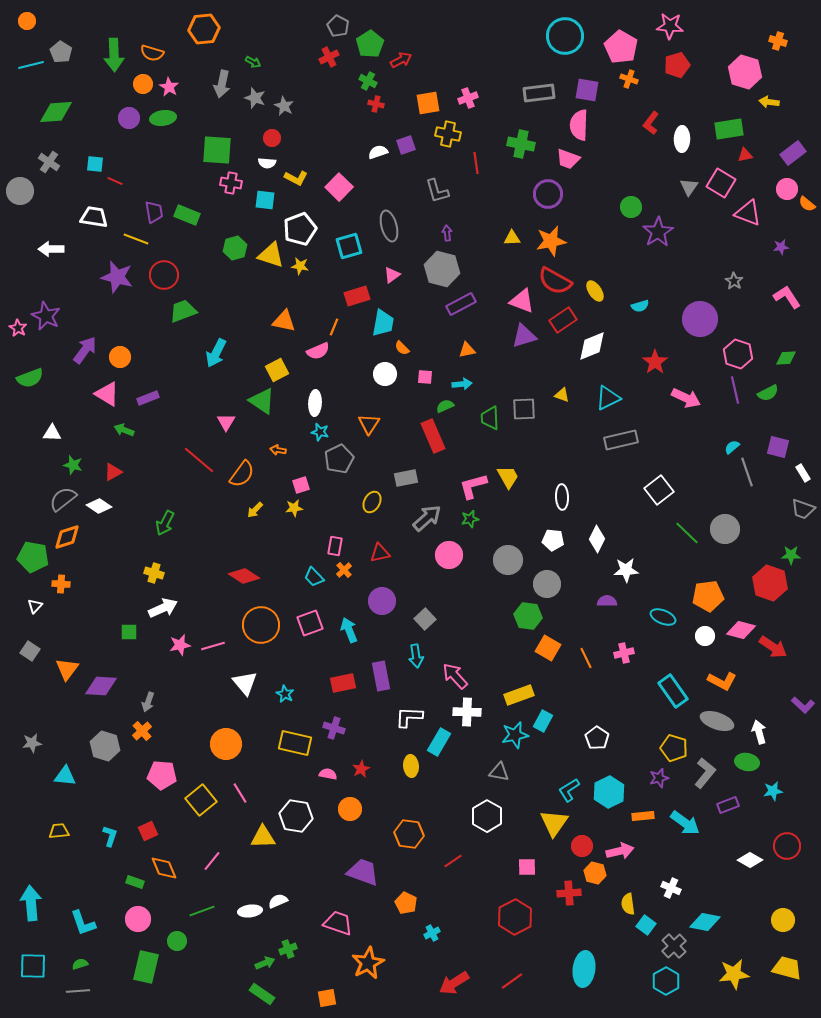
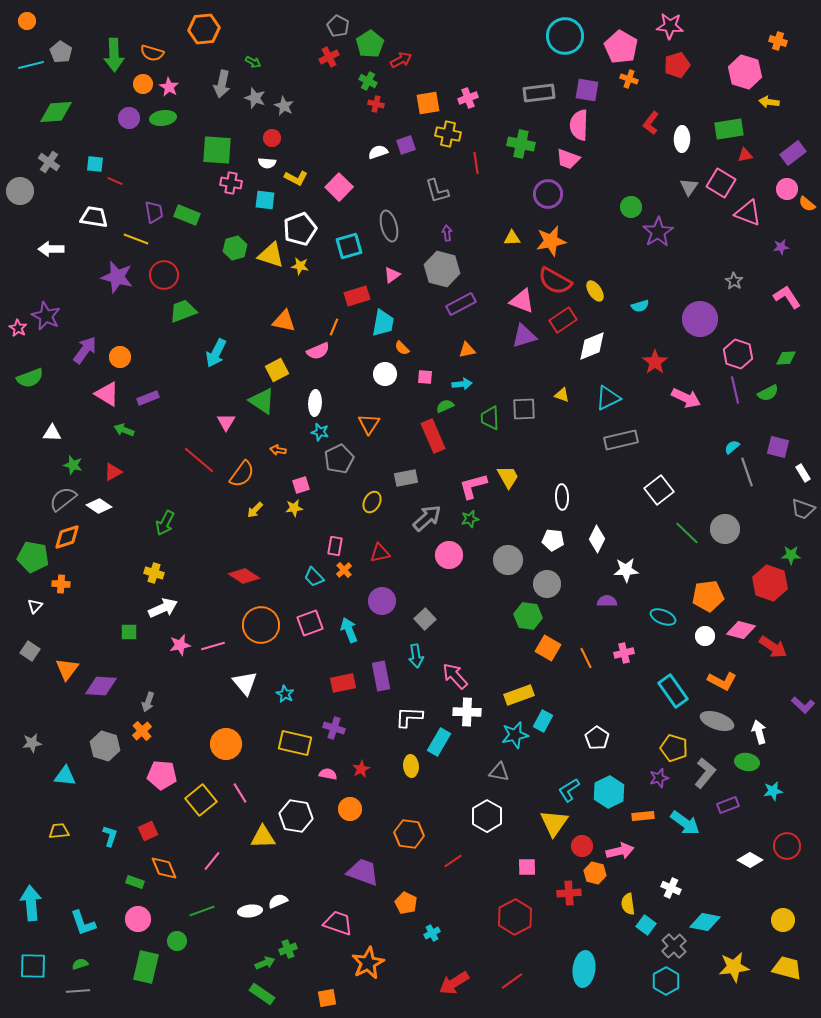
yellow star at (734, 974): moved 7 px up
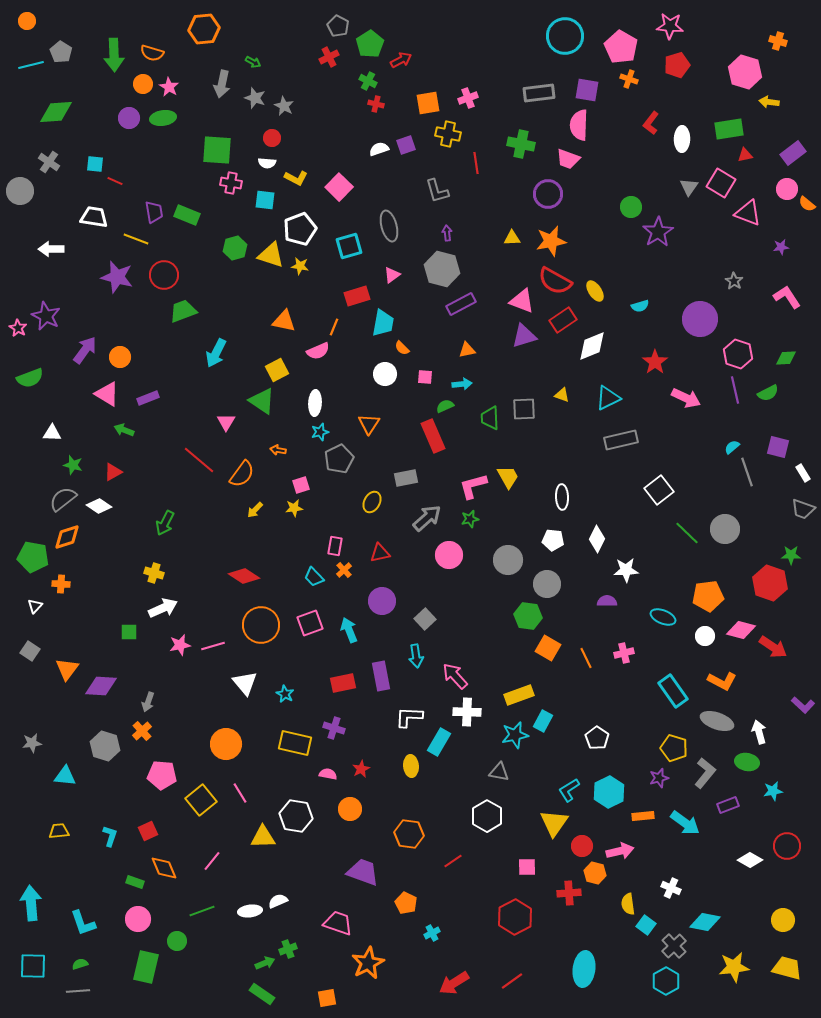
white semicircle at (378, 152): moved 1 px right, 3 px up
cyan star at (320, 432): rotated 30 degrees counterclockwise
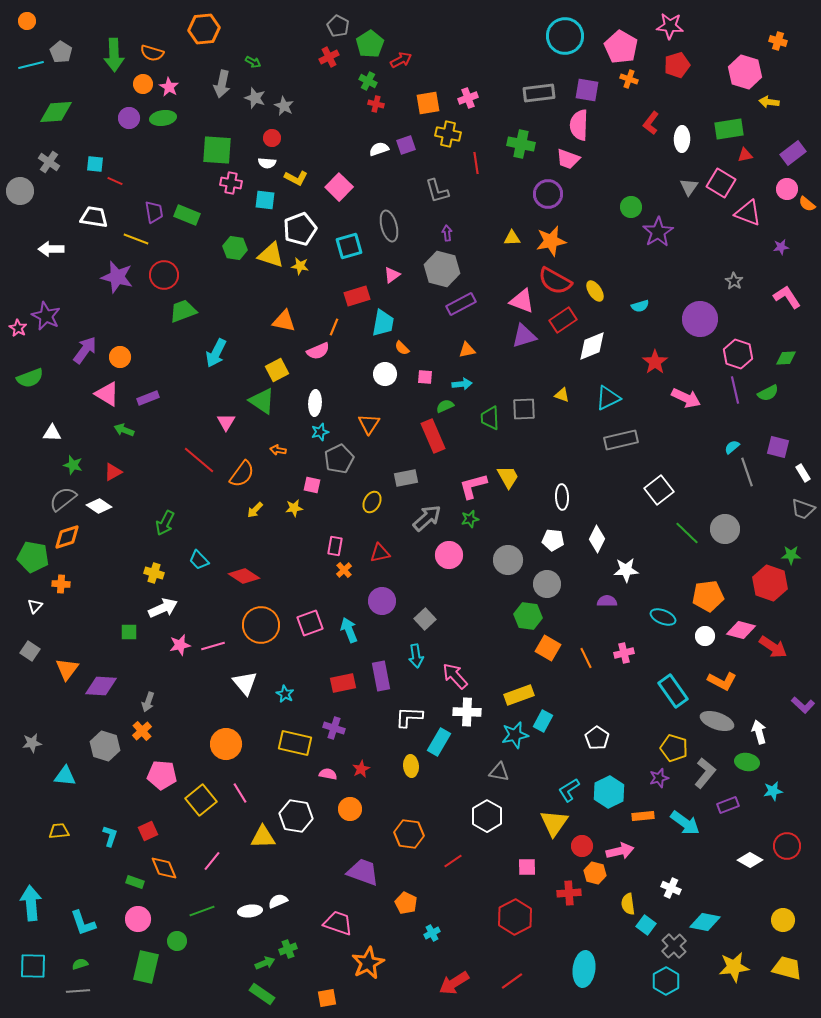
green hexagon at (235, 248): rotated 25 degrees clockwise
pink square at (301, 485): moved 11 px right; rotated 30 degrees clockwise
cyan trapezoid at (314, 577): moved 115 px left, 17 px up
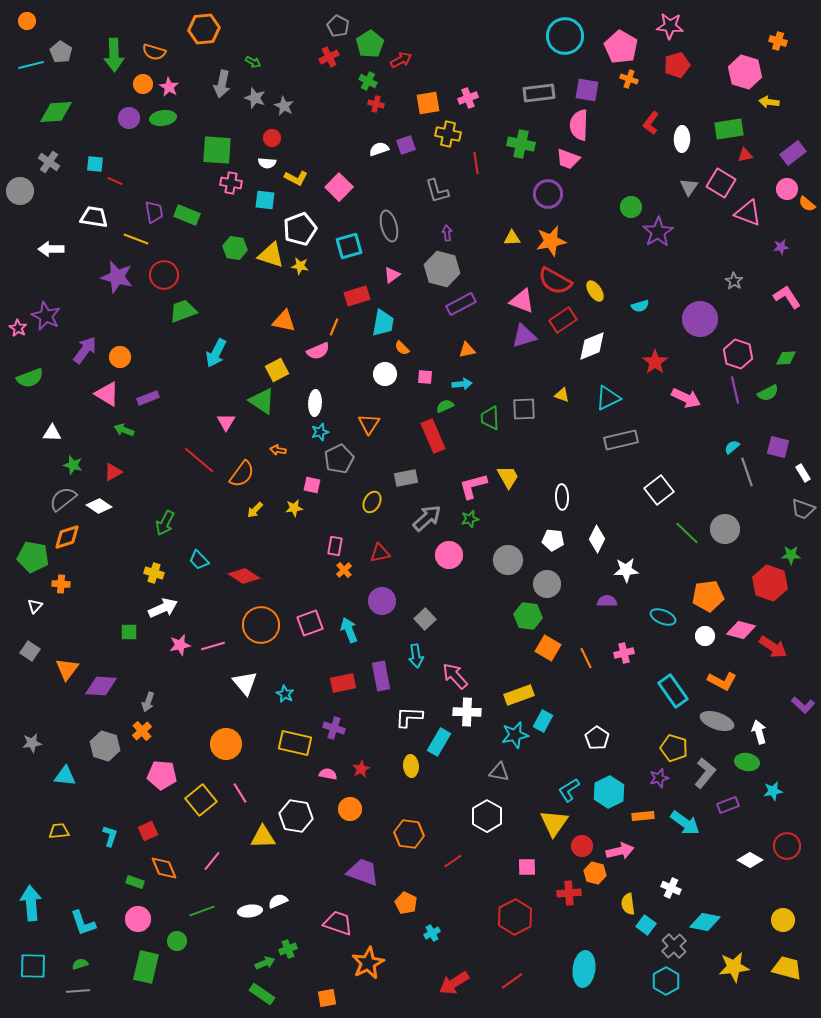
orange semicircle at (152, 53): moved 2 px right, 1 px up
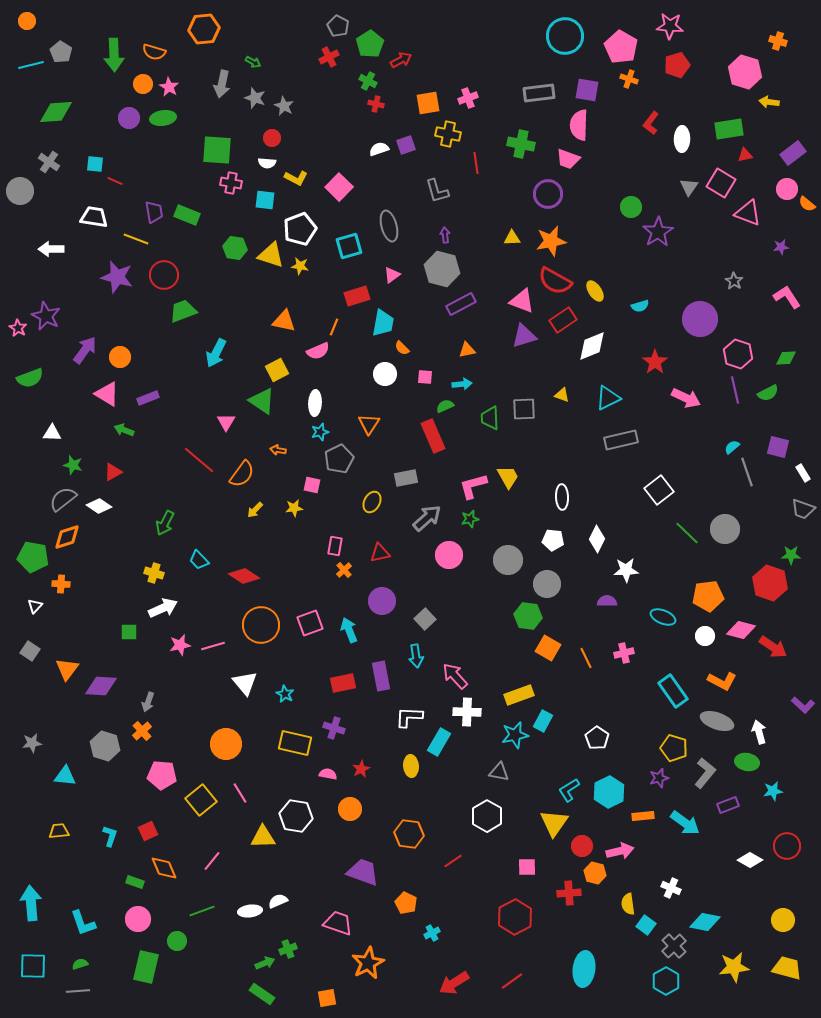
purple arrow at (447, 233): moved 2 px left, 2 px down
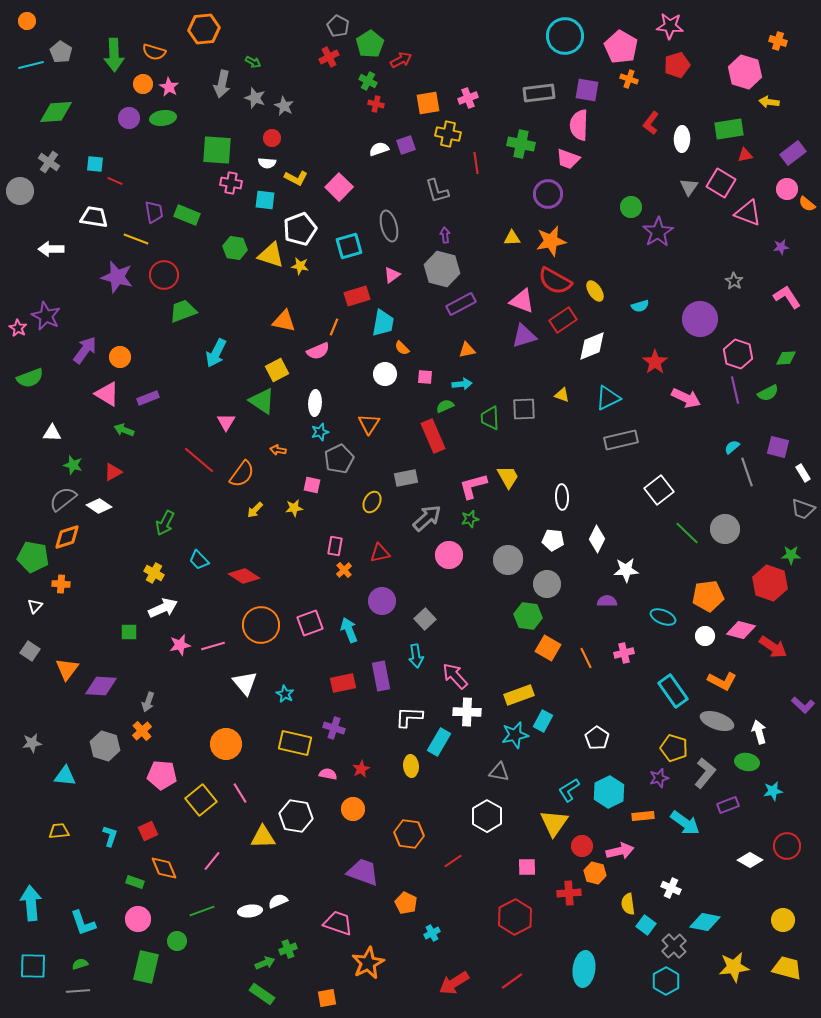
yellow cross at (154, 573): rotated 12 degrees clockwise
orange circle at (350, 809): moved 3 px right
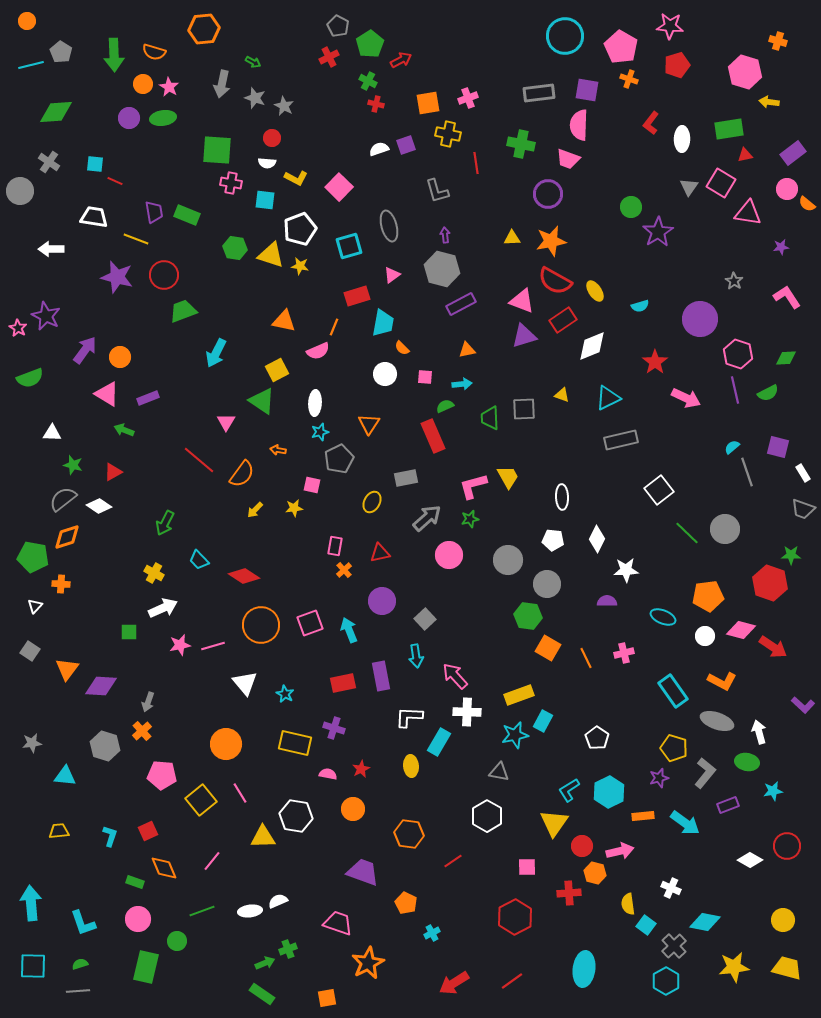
pink triangle at (748, 213): rotated 12 degrees counterclockwise
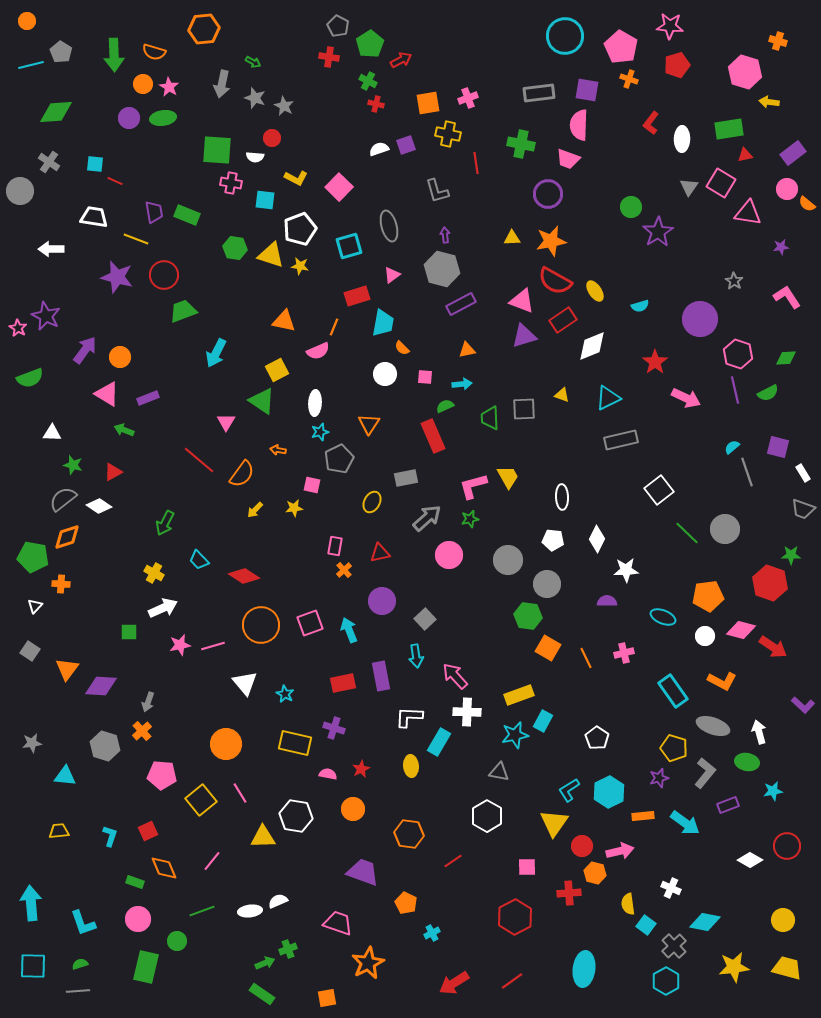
red cross at (329, 57): rotated 36 degrees clockwise
white semicircle at (267, 163): moved 12 px left, 6 px up
gray ellipse at (717, 721): moved 4 px left, 5 px down
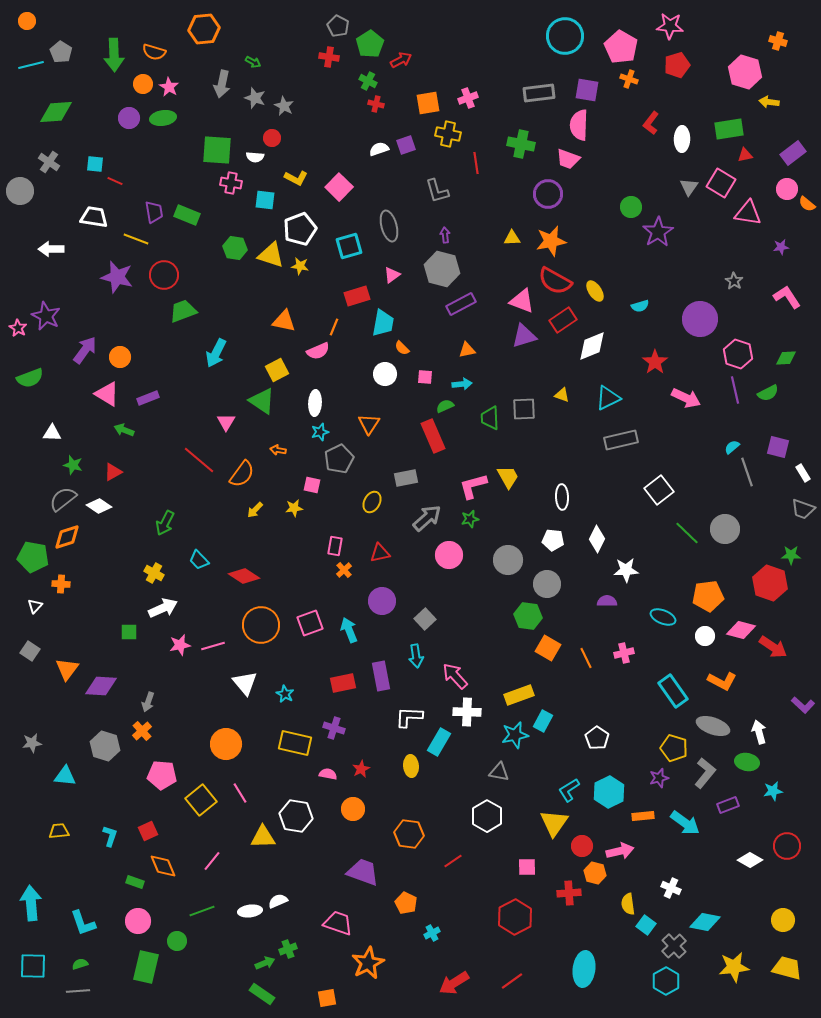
orange diamond at (164, 868): moved 1 px left, 2 px up
pink circle at (138, 919): moved 2 px down
